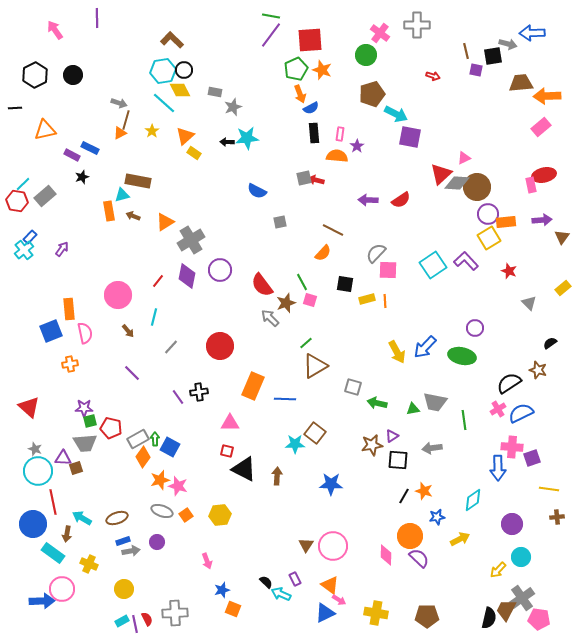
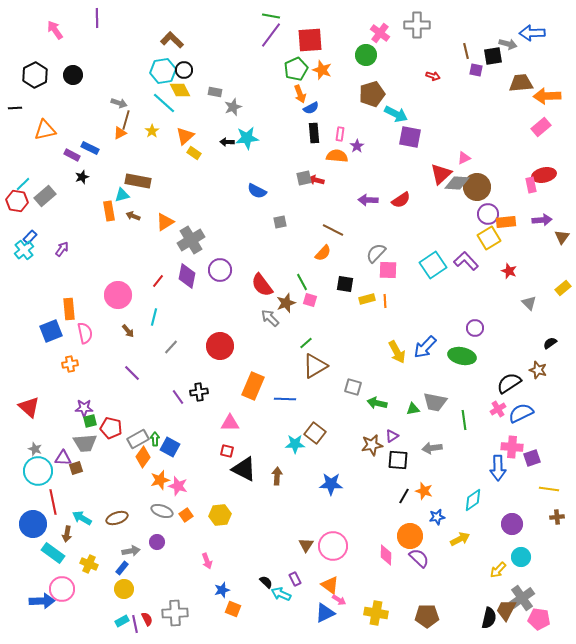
blue rectangle at (123, 541): moved 1 px left, 27 px down; rotated 32 degrees counterclockwise
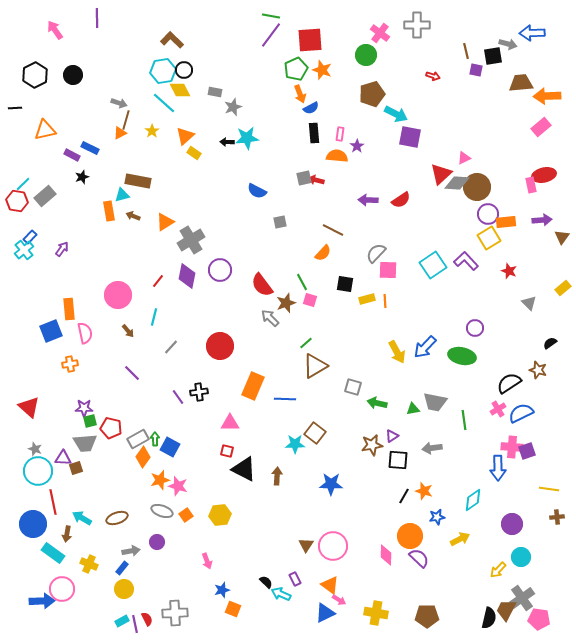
purple square at (532, 458): moved 5 px left, 7 px up
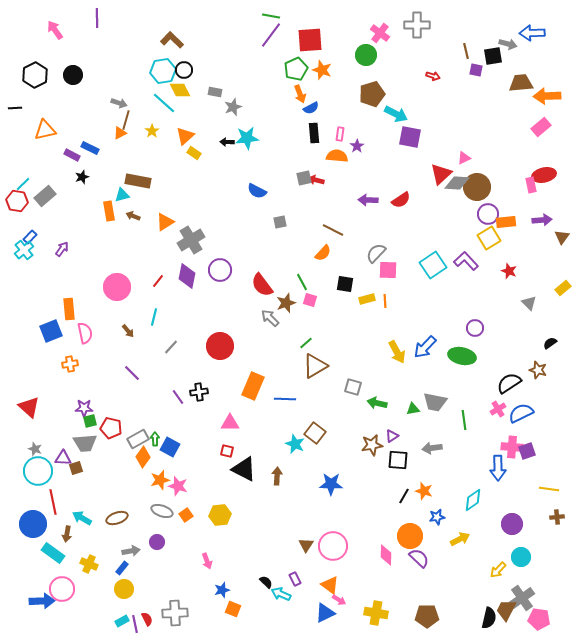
pink circle at (118, 295): moved 1 px left, 8 px up
cyan star at (295, 444): rotated 24 degrees clockwise
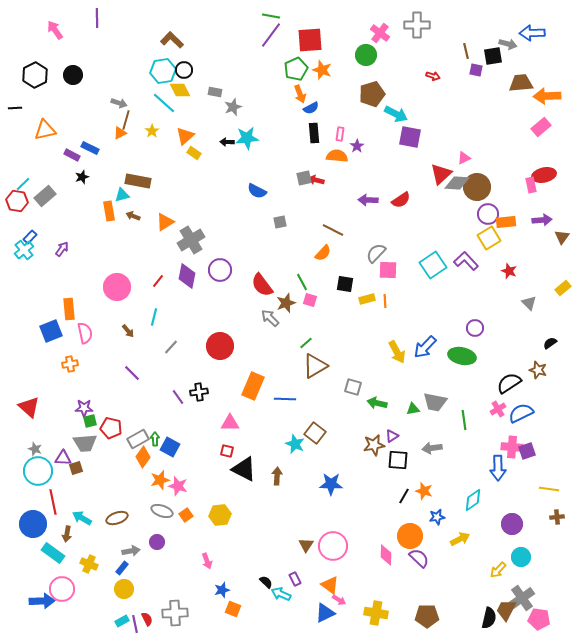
brown star at (372, 445): moved 2 px right
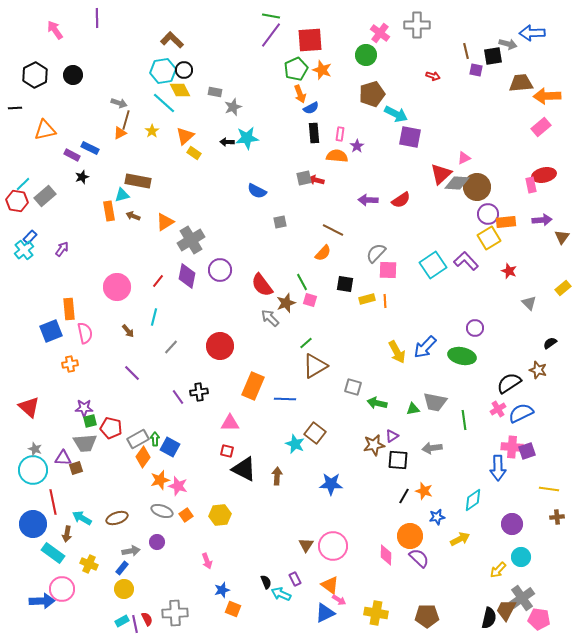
cyan circle at (38, 471): moved 5 px left, 1 px up
black semicircle at (266, 582): rotated 24 degrees clockwise
